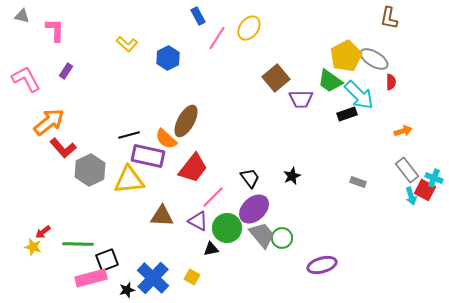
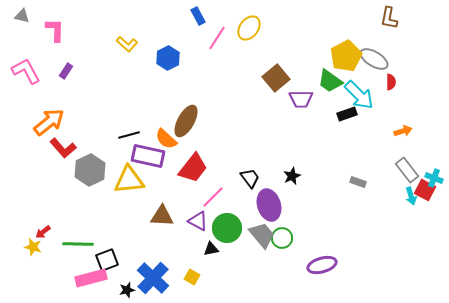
pink L-shape at (26, 79): moved 8 px up
purple ellipse at (254, 209): moved 15 px right, 4 px up; rotated 64 degrees counterclockwise
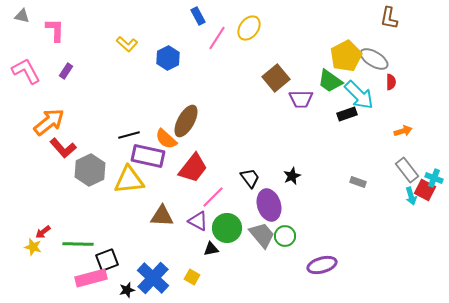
green circle at (282, 238): moved 3 px right, 2 px up
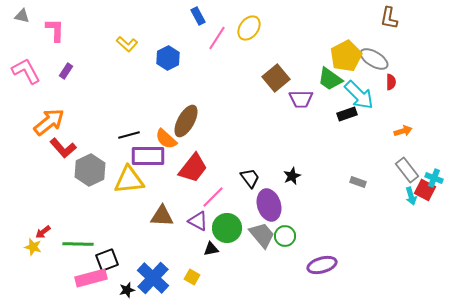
green trapezoid at (330, 81): moved 2 px up
purple rectangle at (148, 156): rotated 12 degrees counterclockwise
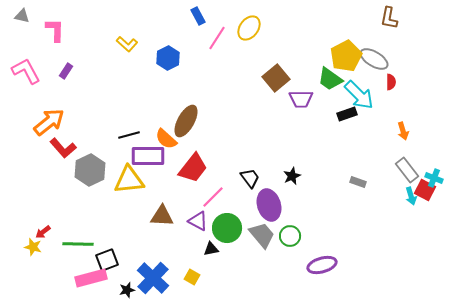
orange arrow at (403, 131): rotated 90 degrees clockwise
green circle at (285, 236): moved 5 px right
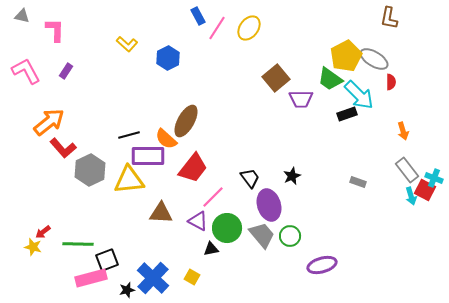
pink line at (217, 38): moved 10 px up
brown triangle at (162, 216): moved 1 px left, 3 px up
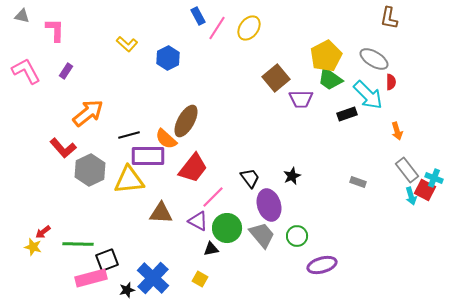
yellow pentagon at (346, 56): moved 20 px left
cyan arrow at (359, 95): moved 9 px right
orange arrow at (49, 122): moved 39 px right, 9 px up
orange arrow at (403, 131): moved 6 px left
green circle at (290, 236): moved 7 px right
yellow square at (192, 277): moved 8 px right, 2 px down
